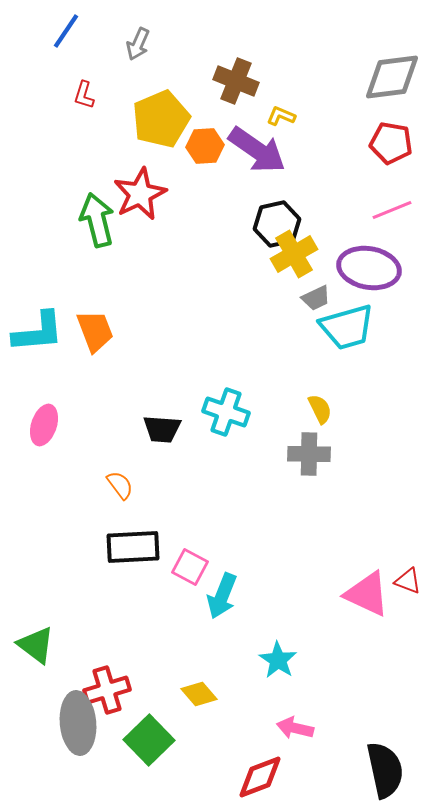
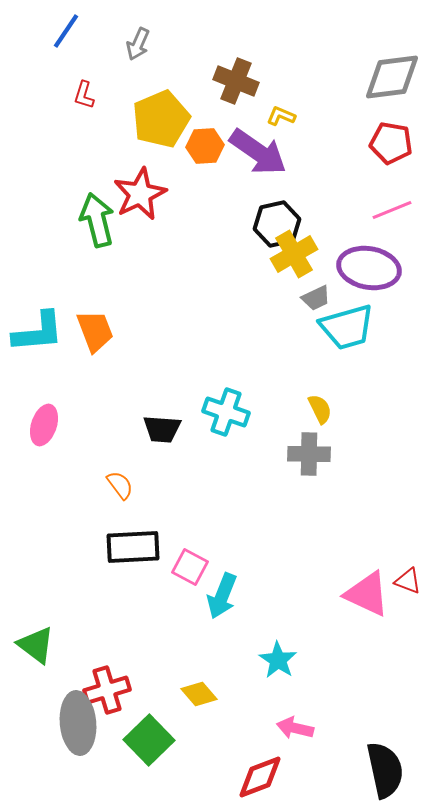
purple arrow: moved 1 px right, 2 px down
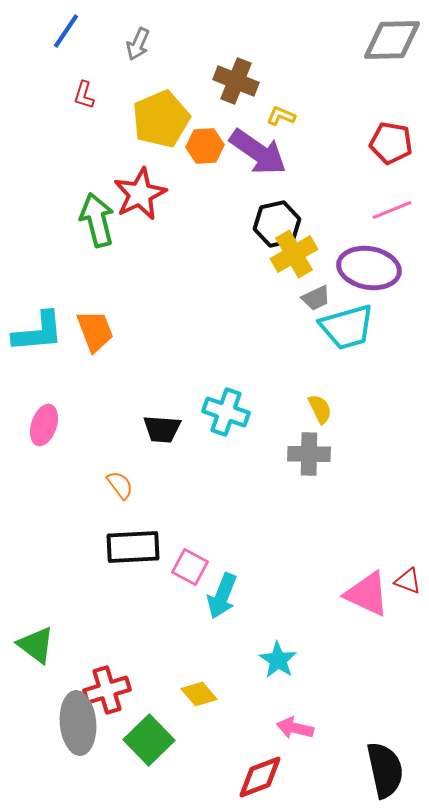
gray diamond: moved 37 px up; rotated 6 degrees clockwise
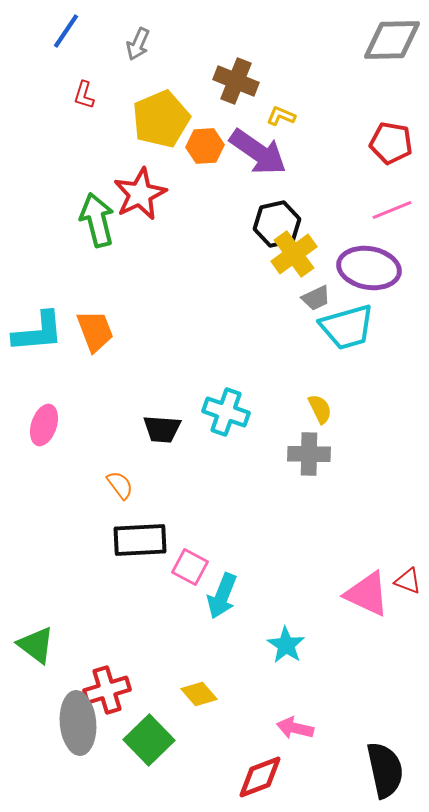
yellow cross: rotated 6 degrees counterclockwise
black rectangle: moved 7 px right, 7 px up
cyan star: moved 8 px right, 15 px up
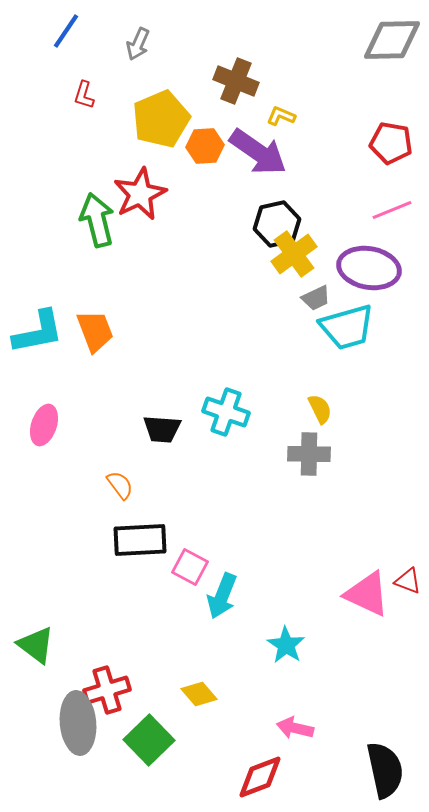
cyan L-shape: rotated 6 degrees counterclockwise
